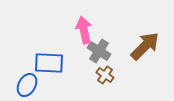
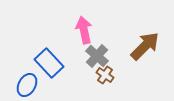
gray cross: moved 2 px left, 5 px down; rotated 10 degrees clockwise
blue rectangle: rotated 44 degrees clockwise
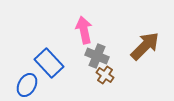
gray cross: rotated 20 degrees counterclockwise
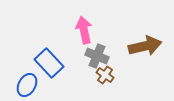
brown arrow: rotated 32 degrees clockwise
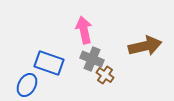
gray cross: moved 5 px left, 3 px down
blue rectangle: rotated 28 degrees counterclockwise
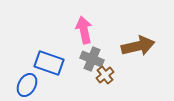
brown arrow: moved 7 px left
brown cross: rotated 18 degrees clockwise
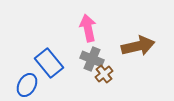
pink arrow: moved 4 px right, 2 px up
blue rectangle: rotated 32 degrees clockwise
brown cross: moved 1 px left, 1 px up
